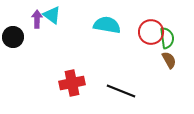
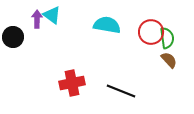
brown semicircle: rotated 12 degrees counterclockwise
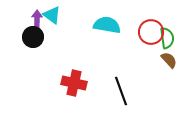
black circle: moved 20 px right
red cross: moved 2 px right; rotated 25 degrees clockwise
black line: rotated 48 degrees clockwise
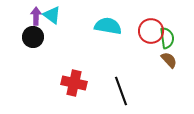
purple arrow: moved 1 px left, 3 px up
cyan semicircle: moved 1 px right, 1 px down
red circle: moved 1 px up
